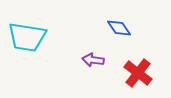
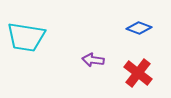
blue diamond: moved 20 px right; rotated 35 degrees counterclockwise
cyan trapezoid: moved 1 px left
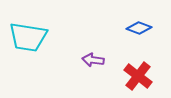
cyan trapezoid: moved 2 px right
red cross: moved 3 px down
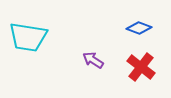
purple arrow: rotated 25 degrees clockwise
red cross: moved 3 px right, 9 px up
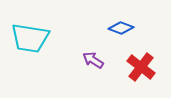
blue diamond: moved 18 px left
cyan trapezoid: moved 2 px right, 1 px down
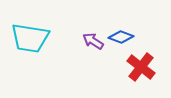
blue diamond: moved 9 px down
purple arrow: moved 19 px up
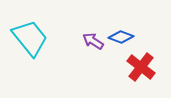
cyan trapezoid: rotated 138 degrees counterclockwise
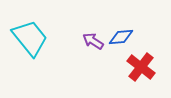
blue diamond: rotated 25 degrees counterclockwise
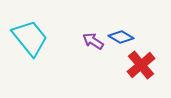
blue diamond: rotated 35 degrees clockwise
red cross: moved 2 px up; rotated 12 degrees clockwise
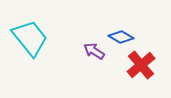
purple arrow: moved 1 px right, 10 px down
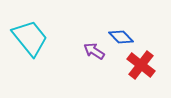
blue diamond: rotated 15 degrees clockwise
red cross: rotated 12 degrees counterclockwise
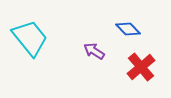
blue diamond: moved 7 px right, 8 px up
red cross: moved 2 px down; rotated 12 degrees clockwise
